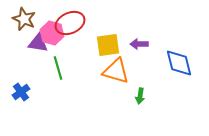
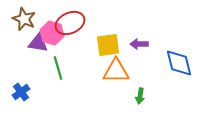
orange triangle: rotated 16 degrees counterclockwise
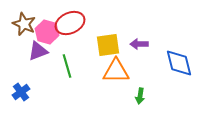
brown star: moved 5 px down
pink hexagon: moved 5 px left, 1 px up
purple triangle: moved 8 px down; rotated 30 degrees counterclockwise
green line: moved 9 px right, 2 px up
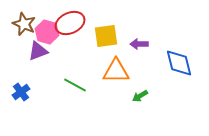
yellow square: moved 2 px left, 9 px up
green line: moved 8 px right, 19 px down; rotated 45 degrees counterclockwise
green arrow: rotated 49 degrees clockwise
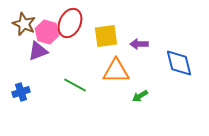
red ellipse: rotated 40 degrees counterclockwise
blue cross: rotated 18 degrees clockwise
